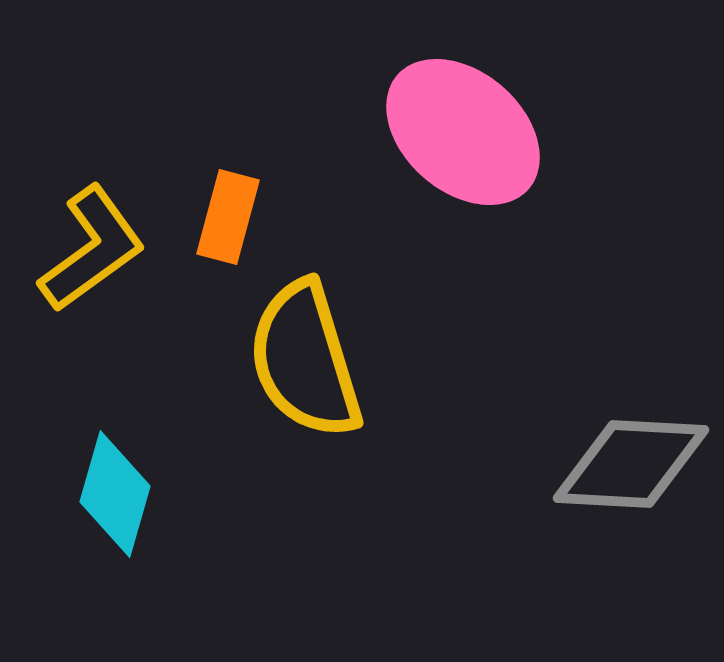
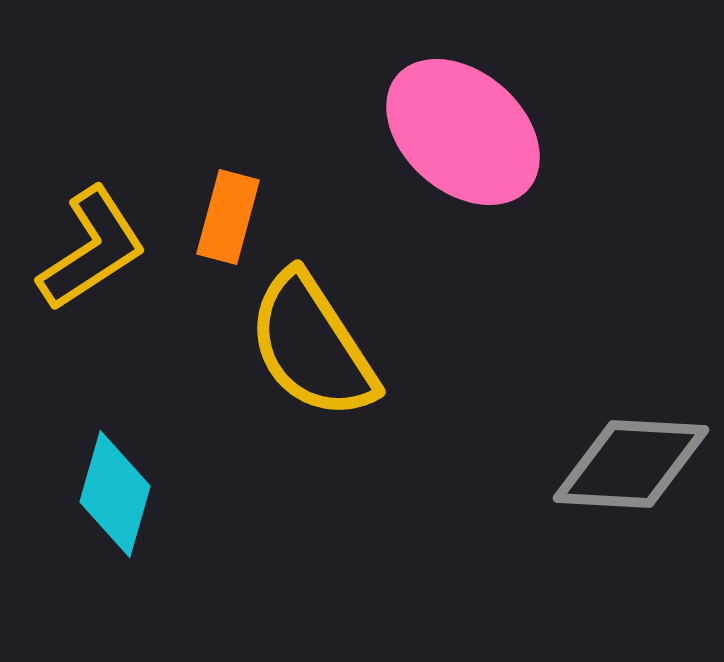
yellow L-shape: rotated 3 degrees clockwise
yellow semicircle: moved 7 px right, 14 px up; rotated 16 degrees counterclockwise
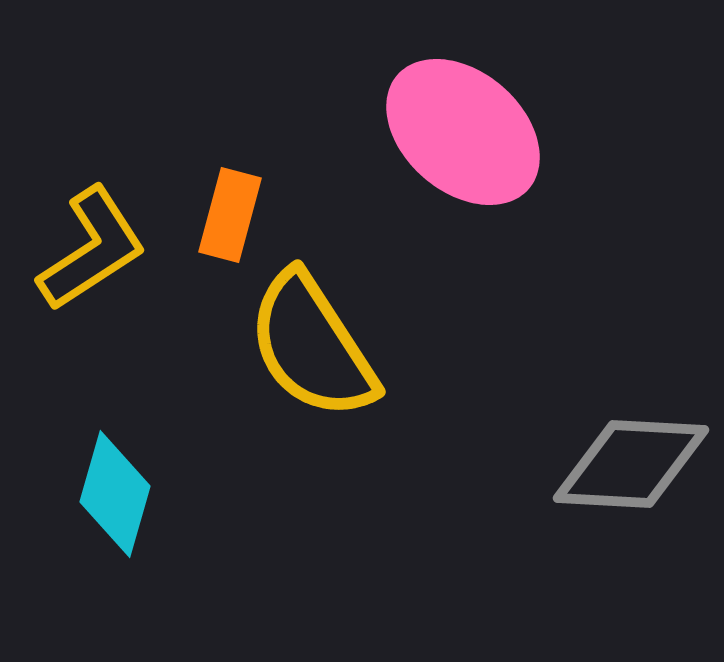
orange rectangle: moved 2 px right, 2 px up
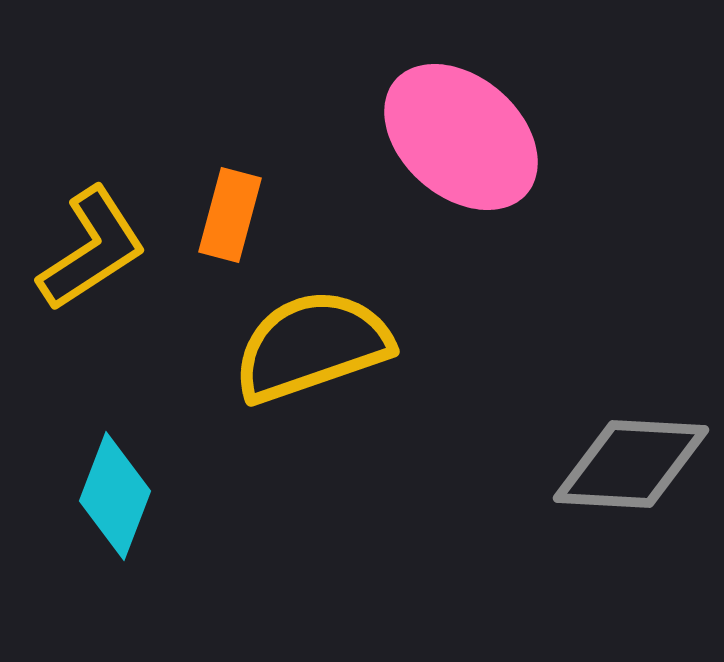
pink ellipse: moved 2 px left, 5 px down
yellow semicircle: rotated 104 degrees clockwise
cyan diamond: moved 2 px down; rotated 5 degrees clockwise
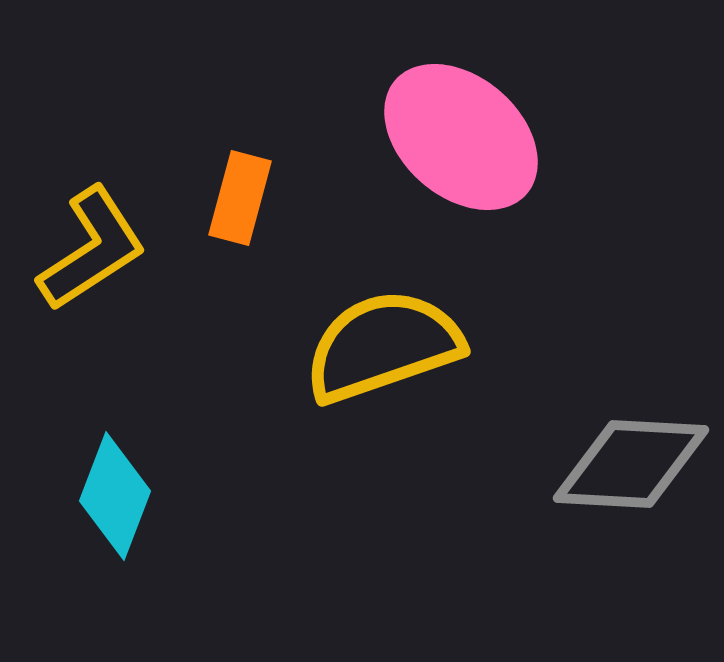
orange rectangle: moved 10 px right, 17 px up
yellow semicircle: moved 71 px right
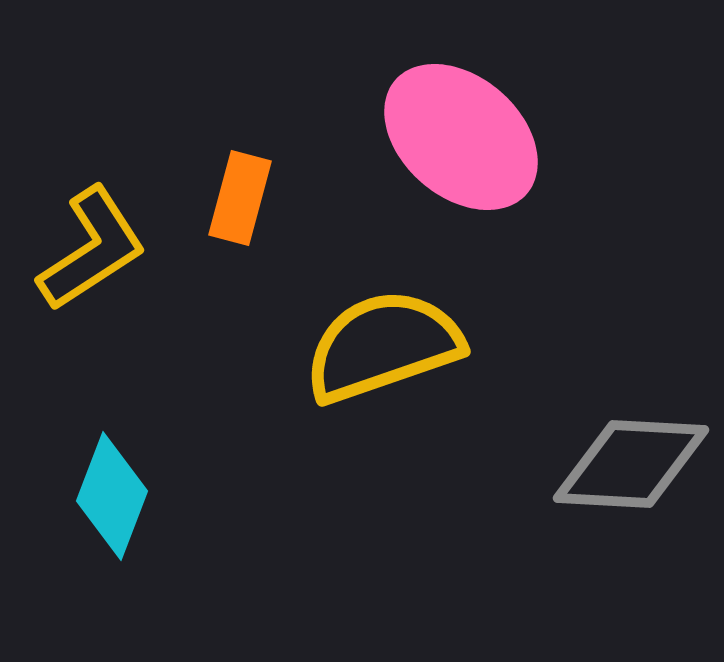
cyan diamond: moved 3 px left
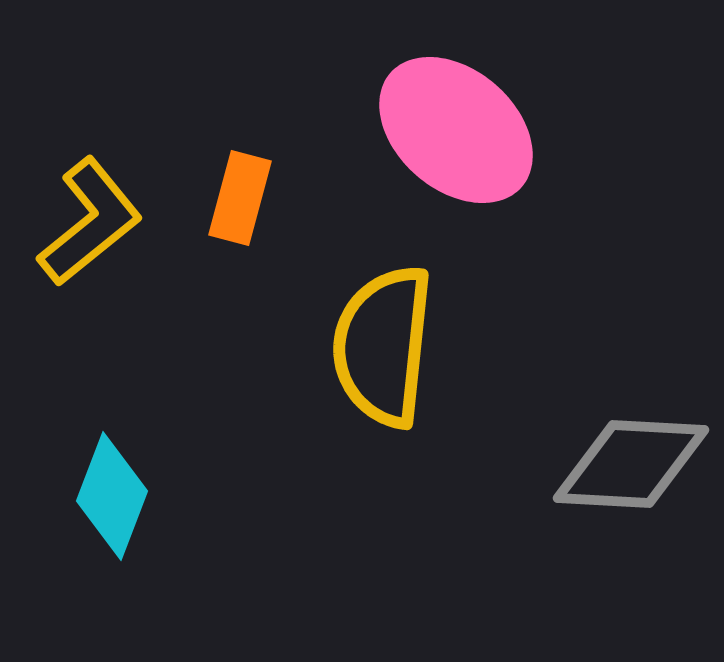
pink ellipse: moved 5 px left, 7 px up
yellow L-shape: moved 2 px left, 27 px up; rotated 6 degrees counterclockwise
yellow semicircle: rotated 65 degrees counterclockwise
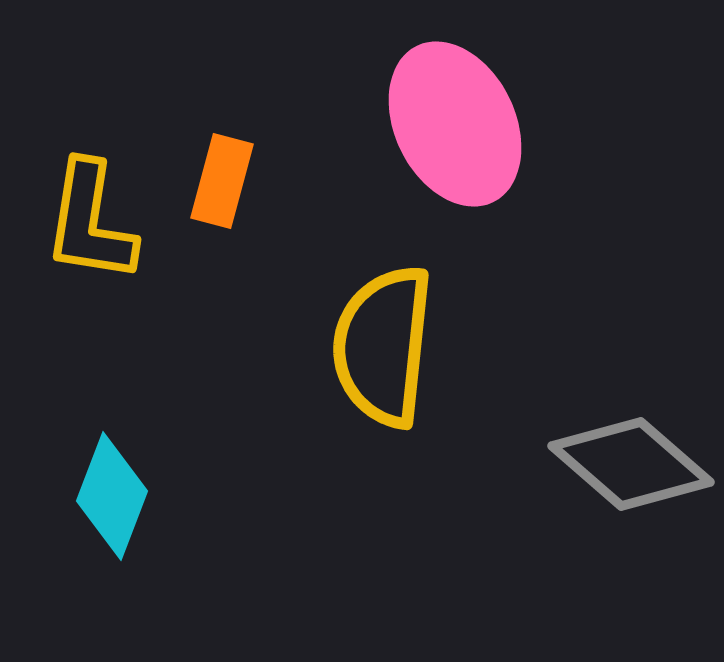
pink ellipse: moved 1 px left, 6 px up; rotated 23 degrees clockwise
orange rectangle: moved 18 px left, 17 px up
yellow L-shape: rotated 138 degrees clockwise
gray diamond: rotated 38 degrees clockwise
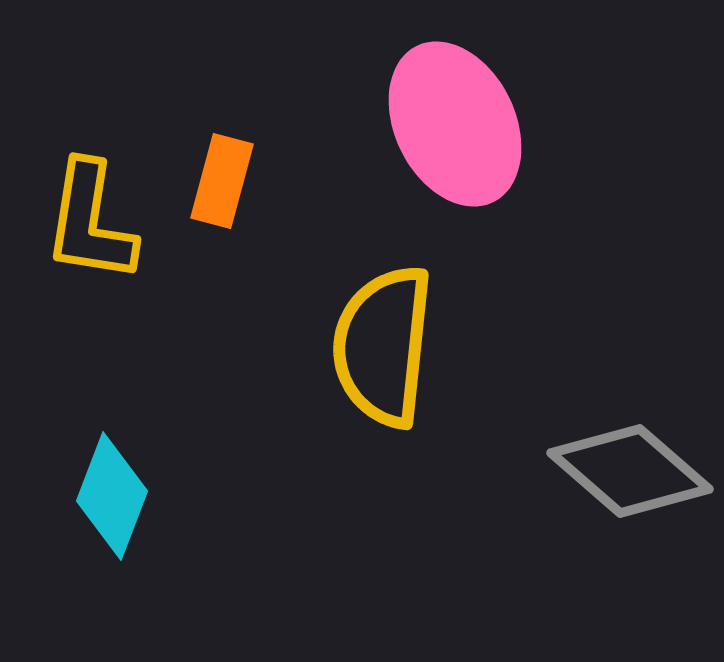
gray diamond: moved 1 px left, 7 px down
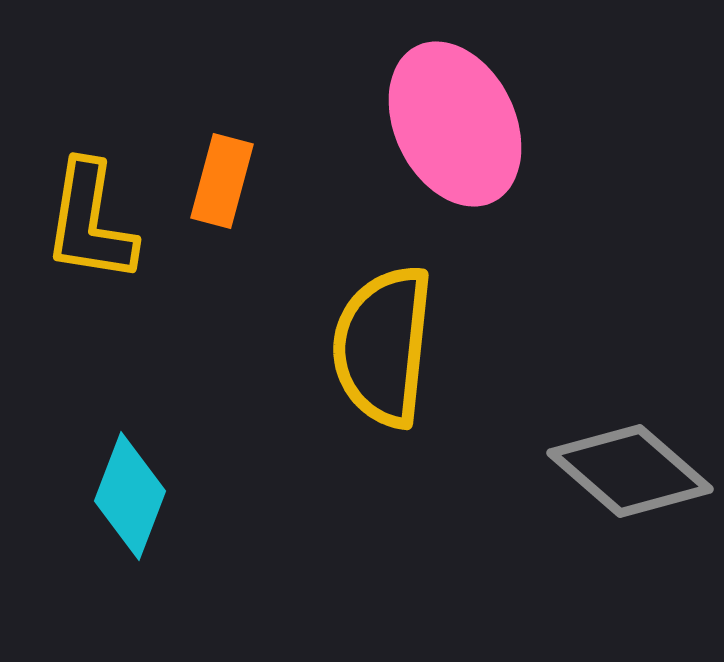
cyan diamond: moved 18 px right
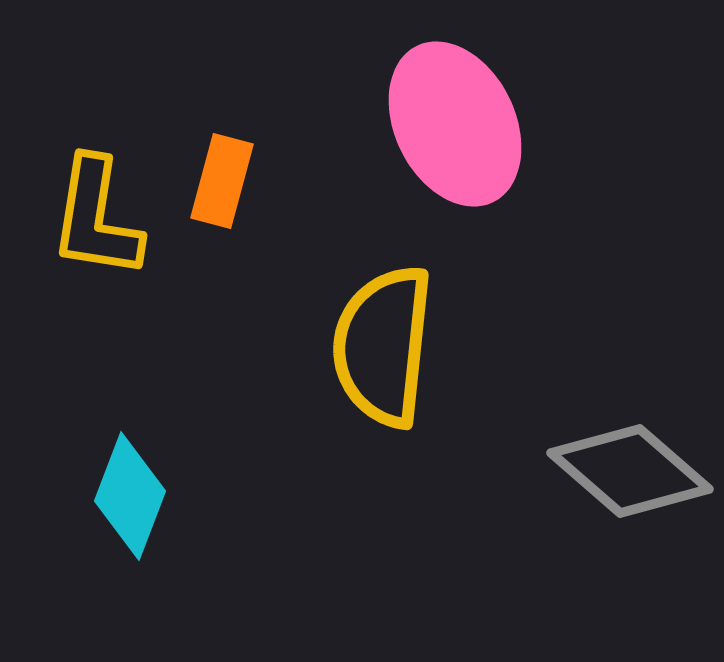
yellow L-shape: moved 6 px right, 4 px up
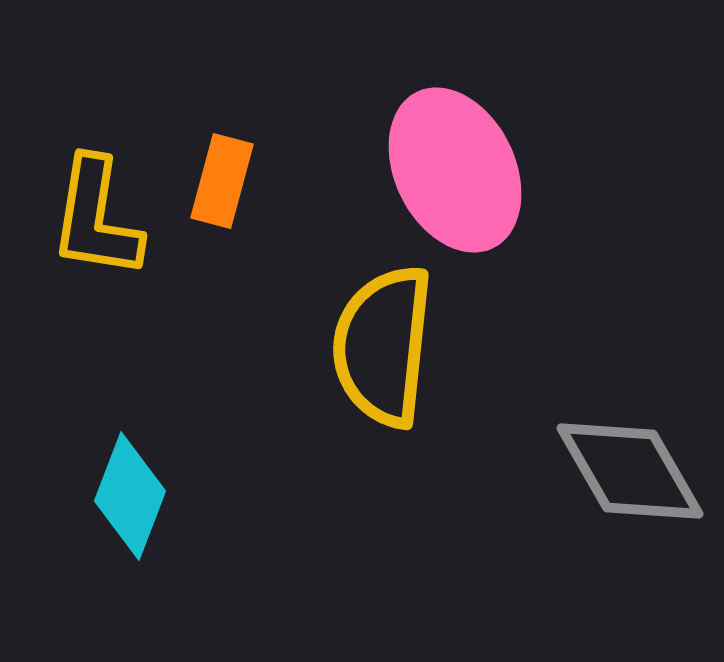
pink ellipse: moved 46 px down
gray diamond: rotated 19 degrees clockwise
